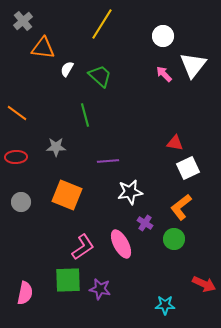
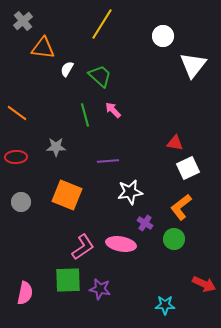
pink arrow: moved 51 px left, 36 px down
pink ellipse: rotated 52 degrees counterclockwise
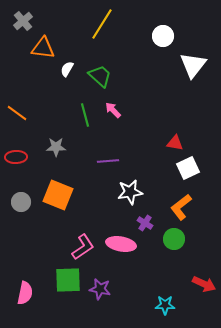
orange square: moved 9 px left
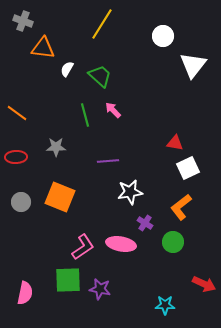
gray cross: rotated 30 degrees counterclockwise
orange square: moved 2 px right, 2 px down
green circle: moved 1 px left, 3 px down
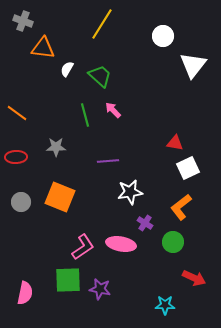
red arrow: moved 10 px left, 6 px up
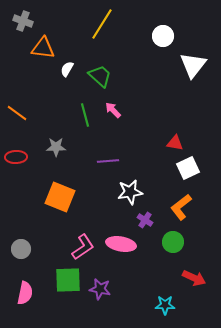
gray circle: moved 47 px down
purple cross: moved 3 px up
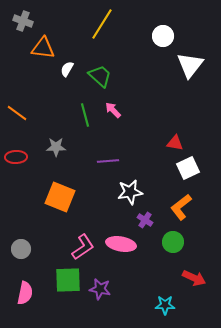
white triangle: moved 3 px left
